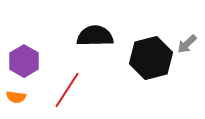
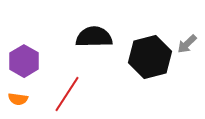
black semicircle: moved 1 px left, 1 px down
black hexagon: moved 1 px left, 1 px up
red line: moved 4 px down
orange semicircle: moved 2 px right, 2 px down
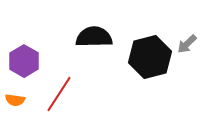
red line: moved 8 px left
orange semicircle: moved 3 px left, 1 px down
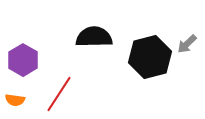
purple hexagon: moved 1 px left, 1 px up
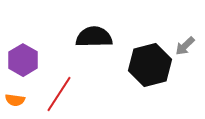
gray arrow: moved 2 px left, 2 px down
black hexagon: moved 8 px down
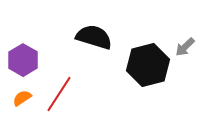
black semicircle: rotated 18 degrees clockwise
gray arrow: moved 1 px down
black hexagon: moved 2 px left
orange semicircle: moved 7 px right, 2 px up; rotated 138 degrees clockwise
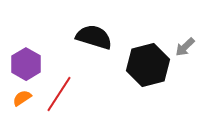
purple hexagon: moved 3 px right, 4 px down
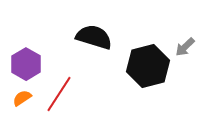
black hexagon: moved 1 px down
